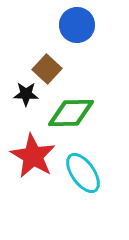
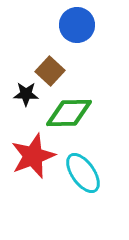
brown square: moved 3 px right, 2 px down
green diamond: moved 2 px left
red star: rotated 21 degrees clockwise
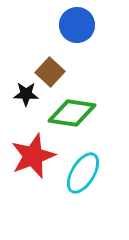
brown square: moved 1 px down
green diamond: moved 3 px right; rotated 9 degrees clockwise
cyan ellipse: rotated 66 degrees clockwise
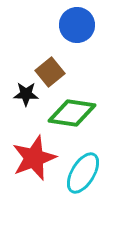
brown square: rotated 8 degrees clockwise
red star: moved 1 px right, 2 px down
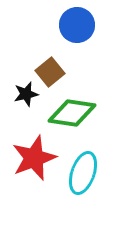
black star: rotated 15 degrees counterclockwise
cyan ellipse: rotated 12 degrees counterclockwise
